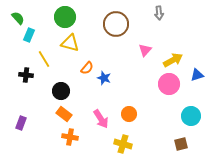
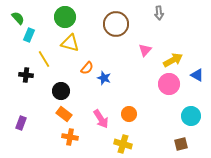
blue triangle: rotated 48 degrees clockwise
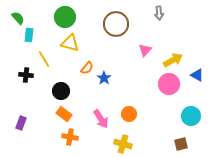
cyan rectangle: rotated 16 degrees counterclockwise
blue star: rotated 16 degrees clockwise
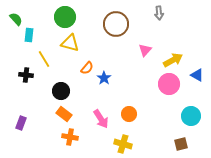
green semicircle: moved 2 px left, 1 px down
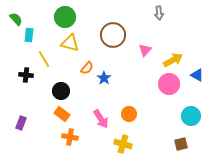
brown circle: moved 3 px left, 11 px down
orange rectangle: moved 2 px left
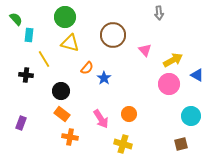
pink triangle: rotated 24 degrees counterclockwise
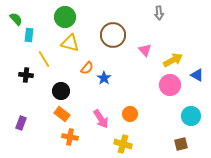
pink circle: moved 1 px right, 1 px down
orange circle: moved 1 px right
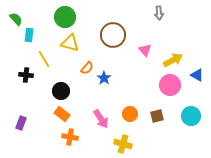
brown square: moved 24 px left, 28 px up
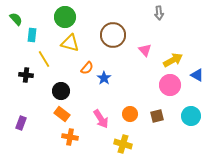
cyan rectangle: moved 3 px right
